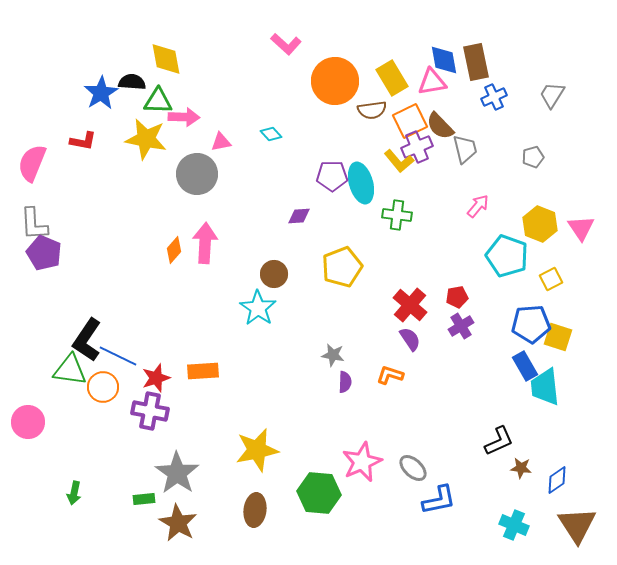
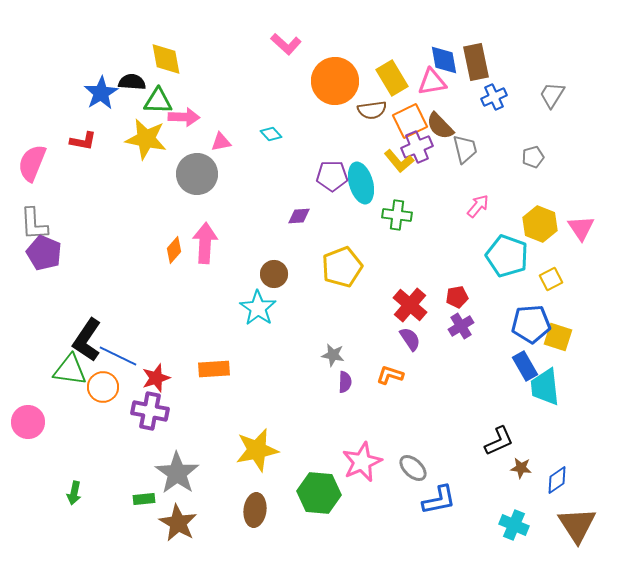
orange rectangle at (203, 371): moved 11 px right, 2 px up
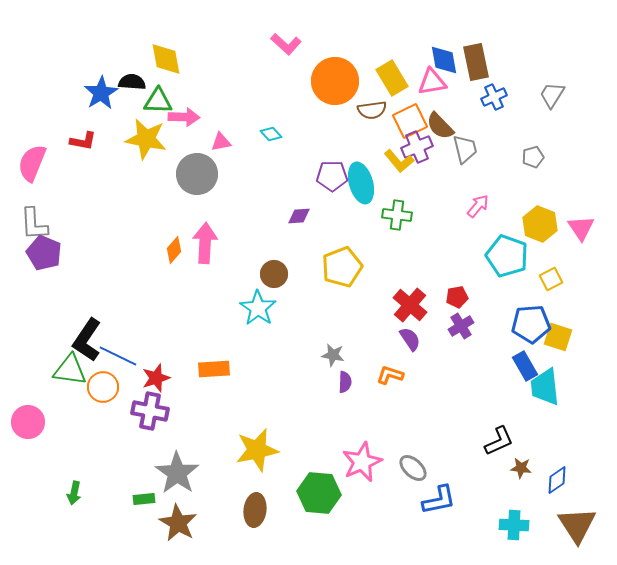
cyan cross at (514, 525): rotated 20 degrees counterclockwise
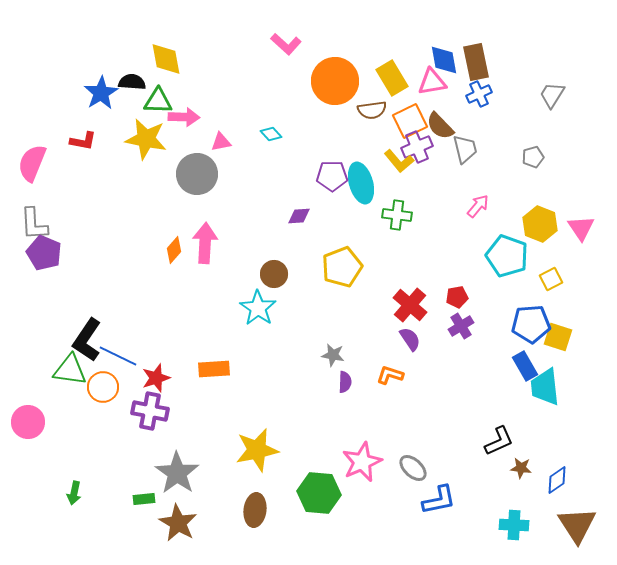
blue cross at (494, 97): moved 15 px left, 3 px up
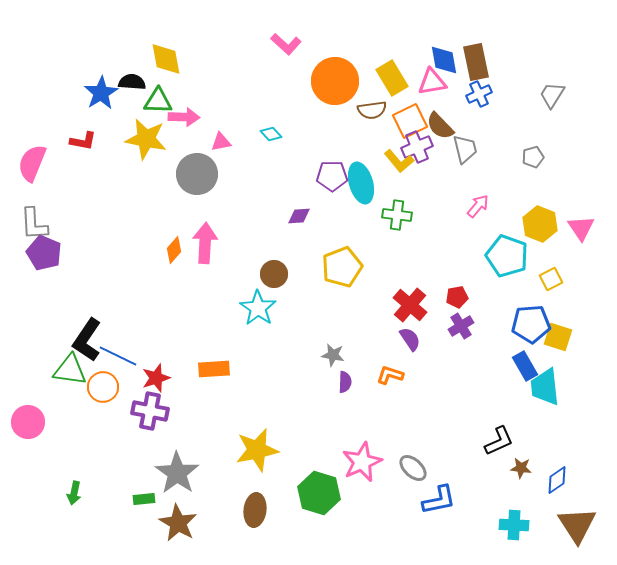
green hexagon at (319, 493): rotated 12 degrees clockwise
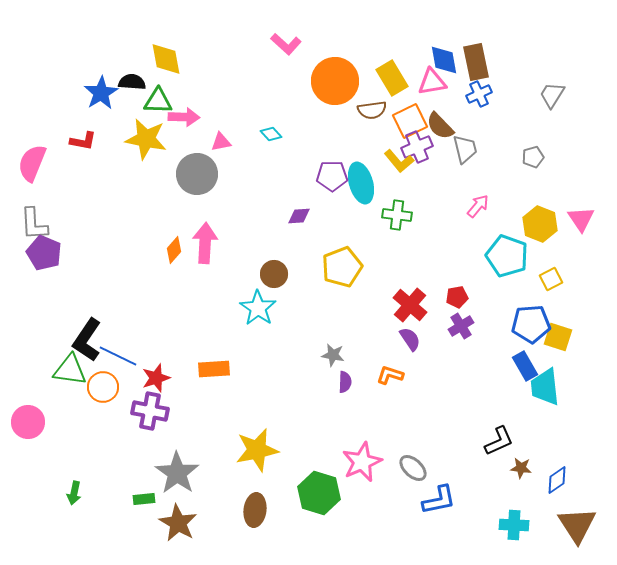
pink triangle at (581, 228): moved 9 px up
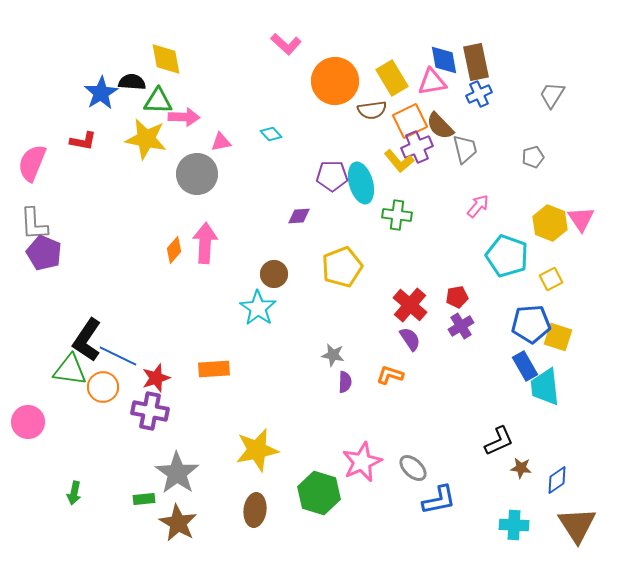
yellow hexagon at (540, 224): moved 10 px right, 1 px up
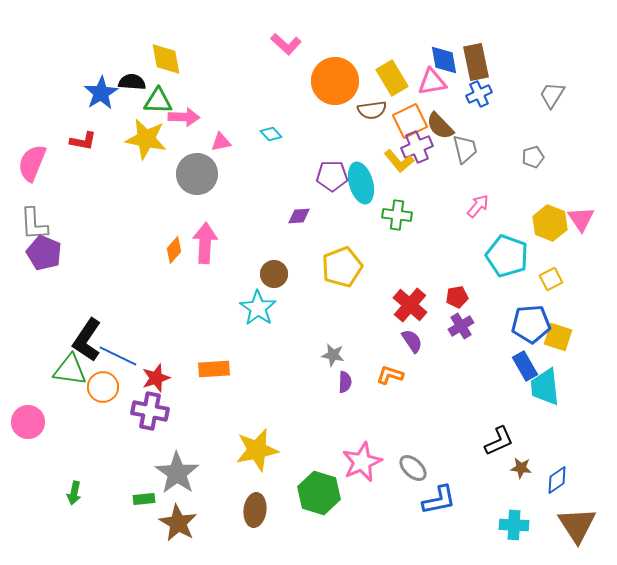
purple semicircle at (410, 339): moved 2 px right, 2 px down
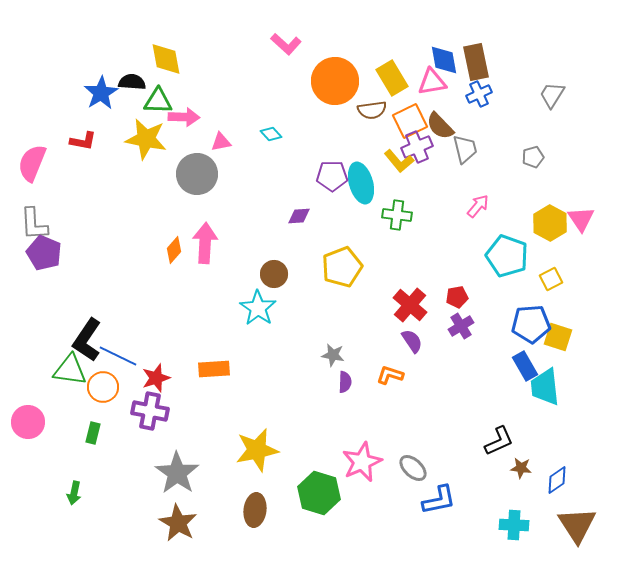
yellow hexagon at (550, 223): rotated 8 degrees clockwise
green rectangle at (144, 499): moved 51 px left, 66 px up; rotated 70 degrees counterclockwise
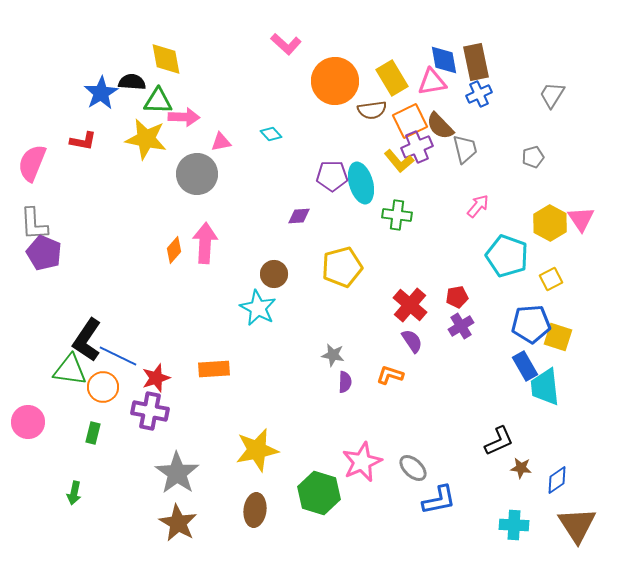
yellow pentagon at (342, 267): rotated 6 degrees clockwise
cyan star at (258, 308): rotated 6 degrees counterclockwise
